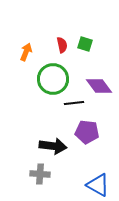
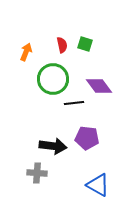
purple pentagon: moved 6 px down
gray cross: moved 3 px left, 1 px up
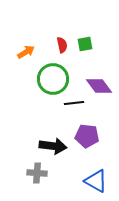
green square: rotated 28 degrees counterclockwise
orange arrow: rotated 36 degrees clockwise
purple pentagon: moved 2 px up
blue triangle: moved 2 px left, 4 px up
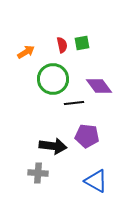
green square: moved 3 px left, 1 px up
gray cross: moved 1 px right
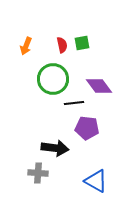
orange arrow: moved 6 px up; rotated 144 degrees clockwise
purple pentagon: moved 8 px up
black arrow: moved 2 px right, 2 px down
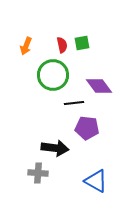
green circle: moved 4 px up
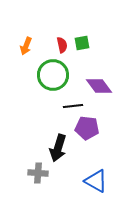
black line: moved 1 px left, 3 px down
black arrow: moved 3 px right; rotated 100 degrees clockwise
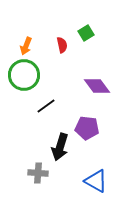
green square: moved 4 px right, 10 px up; rotated 21 degrees counterclockwise
green circle: moved 29 px left
purple diamond: moved 2 px left
black line: moved 27 px left; rotated 30 degrees counterclockwise
black arrow: moved 2 px right, 1 px up
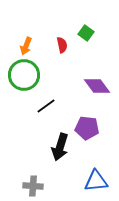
green square: rotated 21 degrees counterclockwise
gray cross: moved 5 px left, 13 px down
blue triangle: rotated 35 degrees counterclockwise
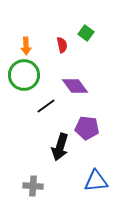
orange arrow: rotated 24 degrees counterclockwise
purple diamond: moved 22 px left
